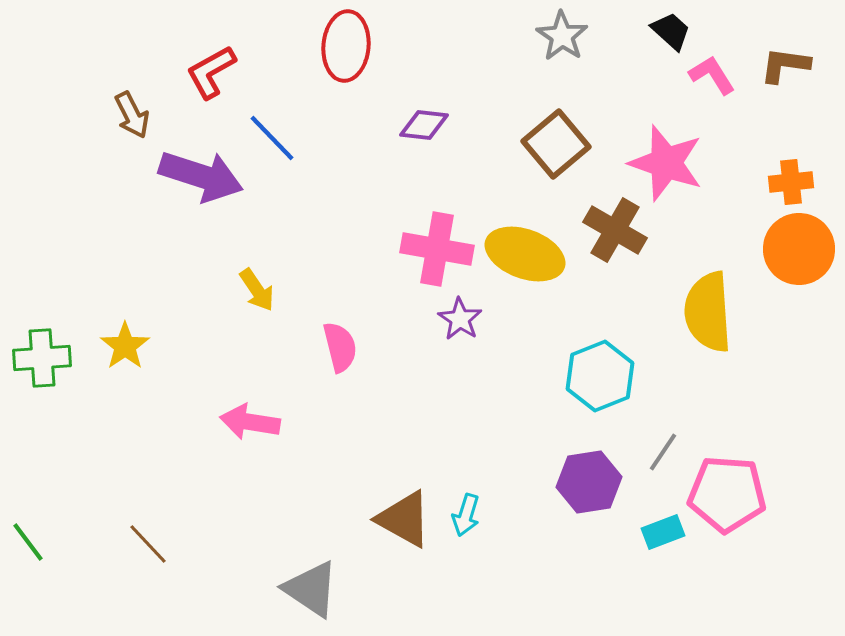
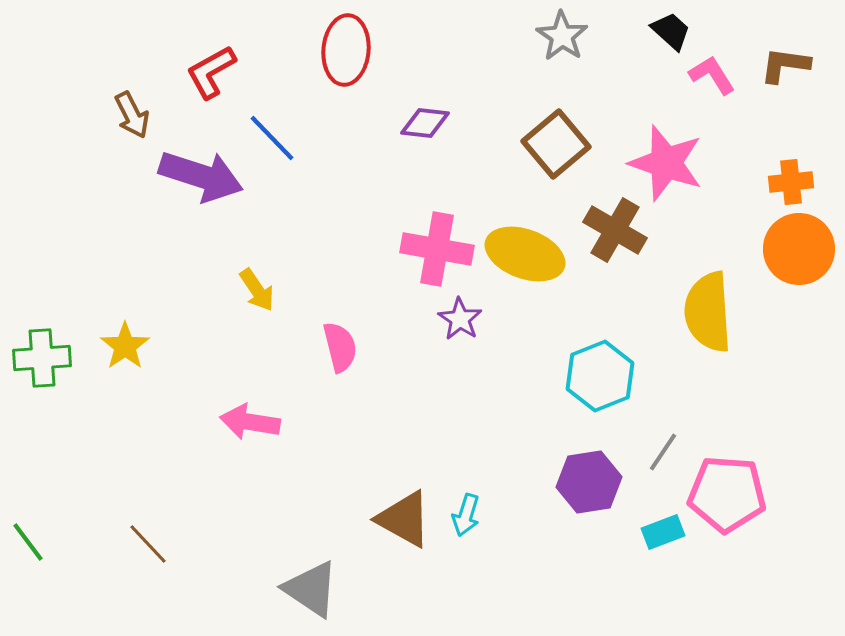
red ellipse: moved 4 px down
purple diamond: moved 1 px right, 2 px up
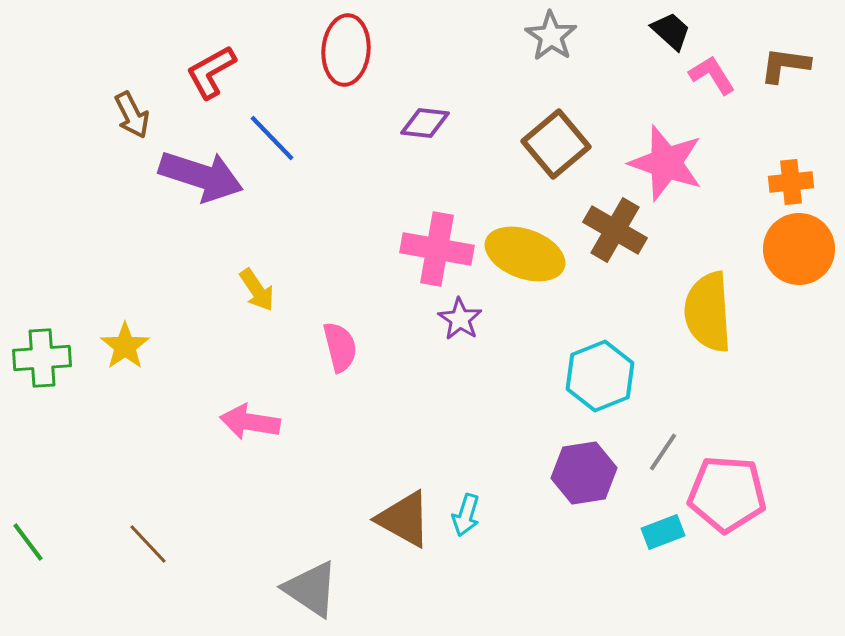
gray star: moved 11 px left
purple hexagon: moved 5 px left, 9 px up
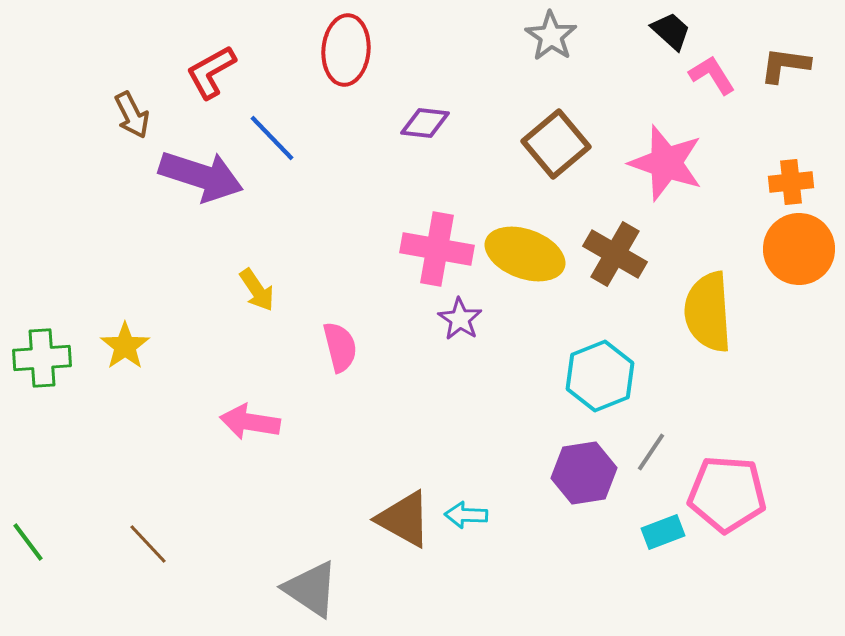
brown cross: moved 24 px down
gray line: moved 12 px left
cyan arrow: rotated 75 degrees clockwise
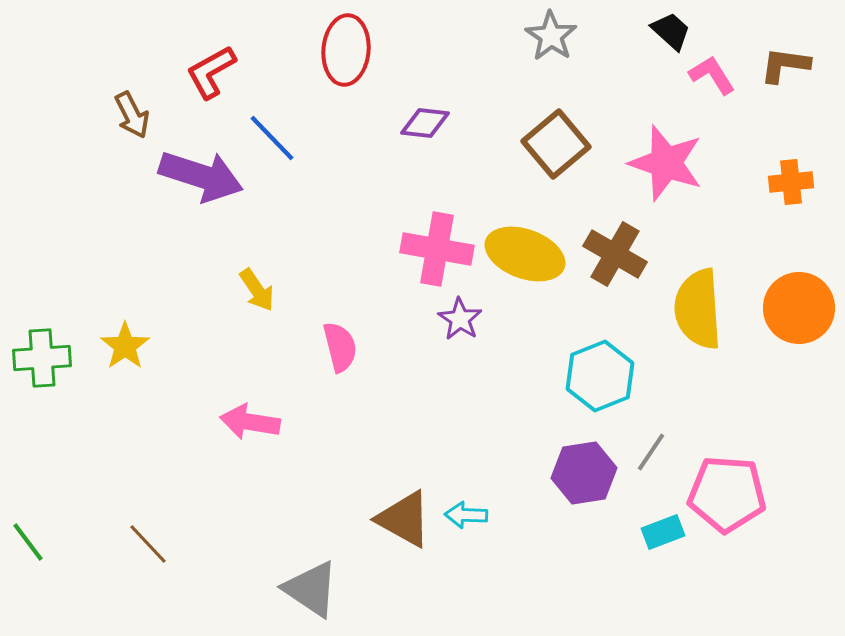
orange circle: moved 59 px down
yellow semicircle: moved 10 px left, 3 px up
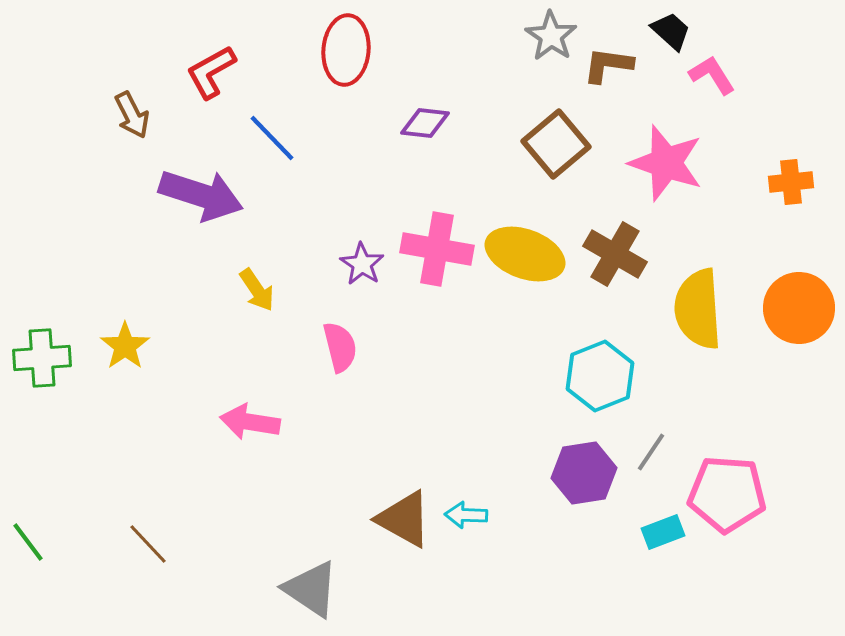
brown L-shape: moved 177 px left
purple arrow: moved 19 px down
purple star: moved 98 px left, 55 px up
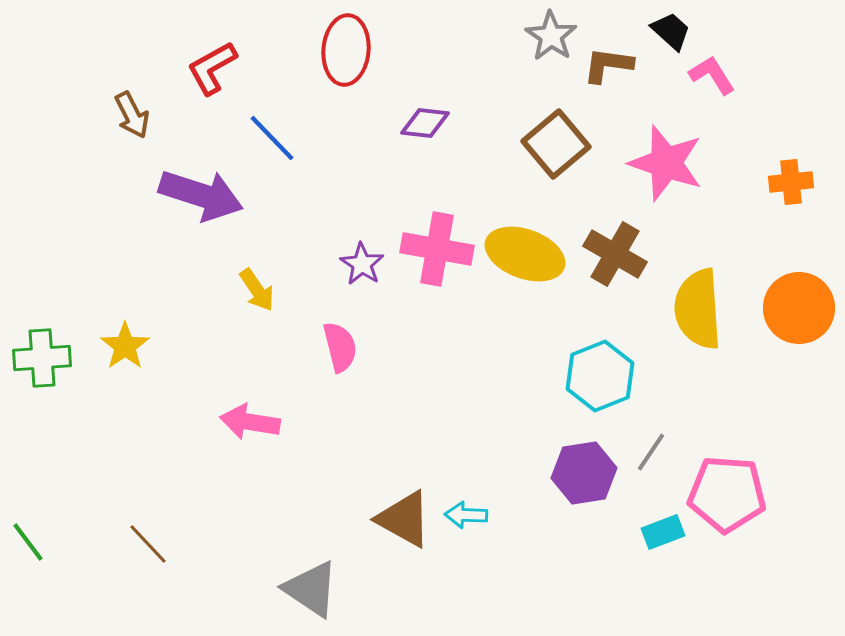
red L-shape: moved 1 px right, 4 px up
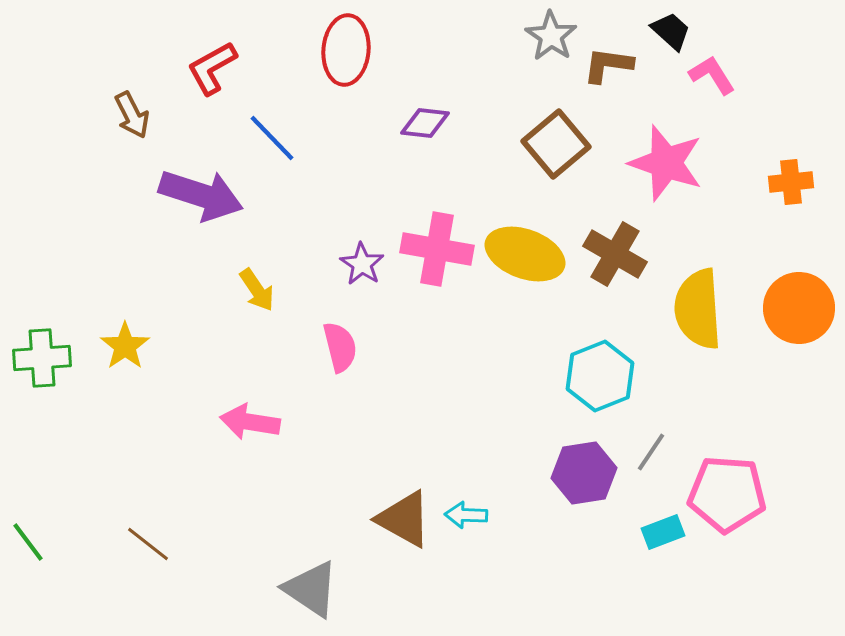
brown line: rotated 9 degrees counterclockwise
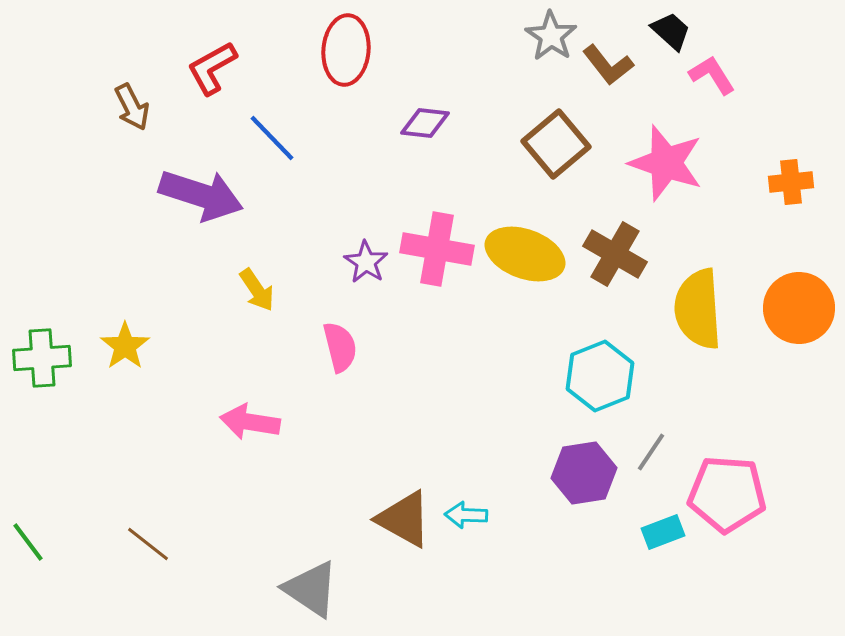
brown L-shape: rotated 136 degrees counterclockwise
brown arrow: moved 8 px up
purple star: moved 4 px right, 2 px up
